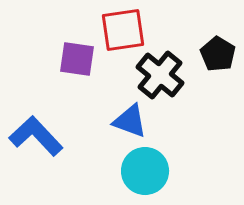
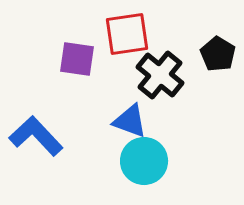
red square: moved 4 px right, 4 px down
cyan circle: moved 1 px left, 10 px up
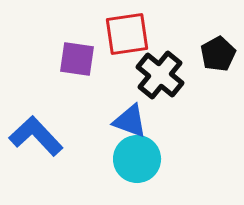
black pentagon: rotated 12 degrees clockwise
cyan circle: moved 7 px left, 2 px up
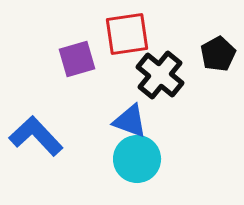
purple square: rotated 24 degrees counterclockwise
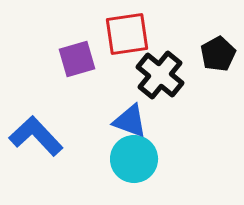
cyan circle: moved 3 px left
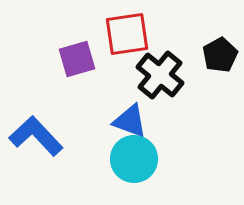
black pentagon: moved 2 px right, 1 px down
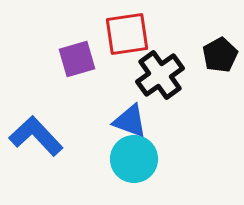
black cross: rotated 15 degrees clockwise
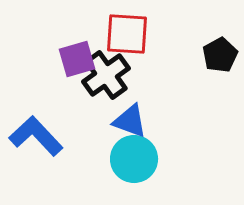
red square: rotated 12 degrees clockwise
black cross: moved 54 px left
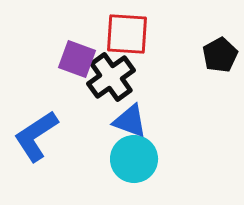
purple square: rotated 36 degrees clockwise
black cross: moved 5 px right, 2 px down
blue L-shape: rotated 80 degrees counterclockwise
